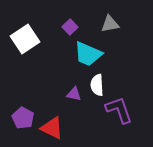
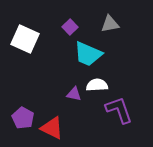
white square: rotated 32 degrees counterclockwise
white semicircle: rotated 90 degrees clockwise
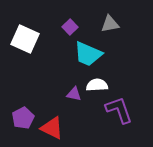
purple pentagon: rotated 15 degrees clockwise
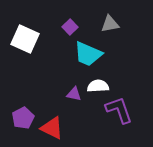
white semicircle: moved 1 px right, 1 px down
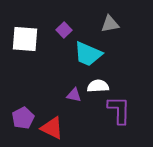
purple square: moved 6 px left, 3 px down
white square: rotated 20 degrees counterclockwise
purple triangle: moved 1 px down
purple L-shape: rotated 20 degrees clockwise
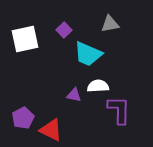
white square: rotated 16 degrees counterclockwise
red triangle: moved 1 px left, 2 px down
